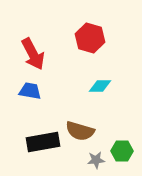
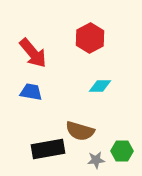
red hexagon: rotated 16 degrees clockwise
red arrow: moved 1 px up; rotated 12 degrees counterclockwise
blue trapezoid: moved 1 px right, 1 px down
black rectangle: moved 5 px right, 7 px down
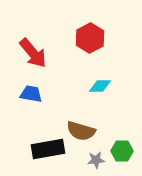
blue trapezoid: moved 2 px down
brown semicircle: moved 1 px right
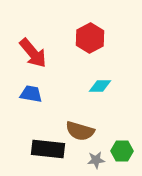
brown semicircle: moved 1 px left
black rectangle: rotated 16 degrees clockwise
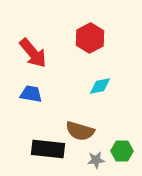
cyan diamond: rotated 10 degrees counterclockwise
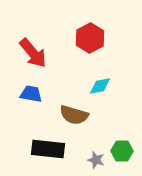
brown semicircle: moved 6 px left, 16 px up
gray star: rotated 24 degrees clockwise
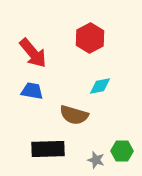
blue trapezoid: moved 1 px right, 3 px up
black rectangle: rotated 8 degrees counterclockwise
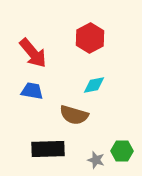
cyan diamond: moved 6 px left, 1 px up
